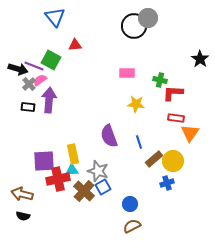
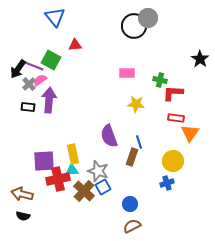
black arrow: rotated 108 degrees clockwise
brown rectangle: moved 22 px left, 2 px up; rotated 30 degrees counterclockwise
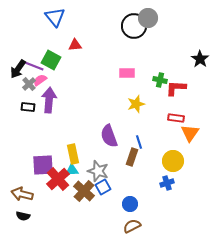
red L-shape: moved 3 px right, 5 px up
yellow star: rotated 24 degrees counterclockwise
purple square: moved 1 px left, 4 px down
red cross: rotated 30 degrees counterclockwise
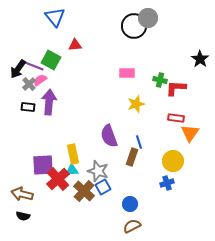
purple arrow: moved 2 px down
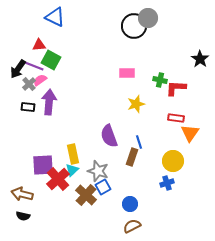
blue triangle: rotated 25 degrees counterclockwise
red triangle: moved 36 px left
cyan triangle: rotated 40 degrees counterclockwise
brown cross: moved 2 px right, 4 px down
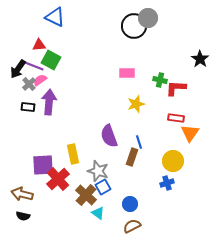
cyan triangle: moved 26 px right, 43 px down; rotated 40 degrees counterclockwise
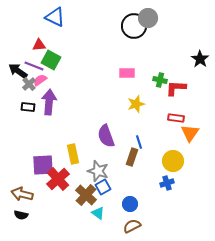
black arrow: moved 2 px down; rotated 90 degrees clockwise
purple semicircle: moved 3 px left
black semicircle: moved 2 px left, 1 px up
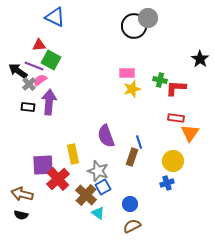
yellow star: moved 4 px left, 15 px up
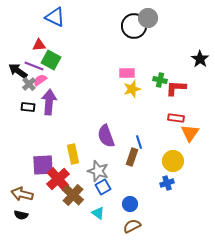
brown cross: moved 13 px left
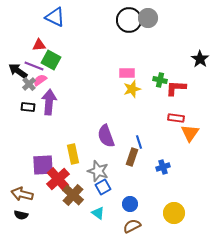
black circle: moved 5 px left, 6 px up
yellow circle: moved 1 px right, 52 px down
blue cross: moved 4 px left, 16 px up
